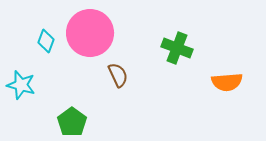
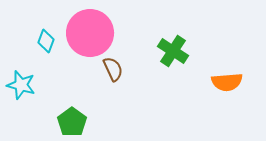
green cross: moved 4 px left, 3 px down; rotated 12 degrees clockwise
brown semicircle: moved 5 px left, 6 px up
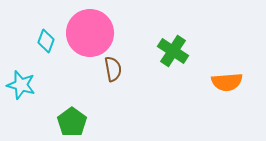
brown semicircle: rotated 15 degrees clockwise
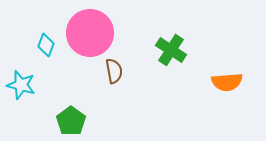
cyan diamond: moved 4 px down
green cross: moved 2 px left, 1 px up
brown semicircle: moved 1 px right, 2 px down
green pentagon: moved 1 px left, 1 px up
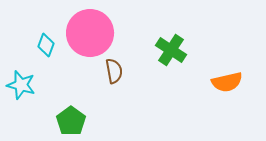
orange semicircle: rotated 8 degrees counterclockwise
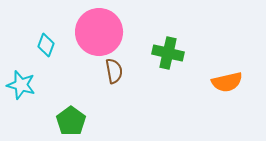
pink circle: moved 9 px right, 1 px up
green cross: moved 3 px left, 3 px down; rotated 20 degrees counterclockwise
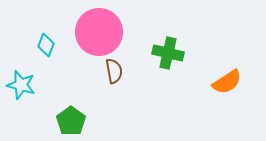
orange semicircle: rotated 20 degrees counterclockwise
